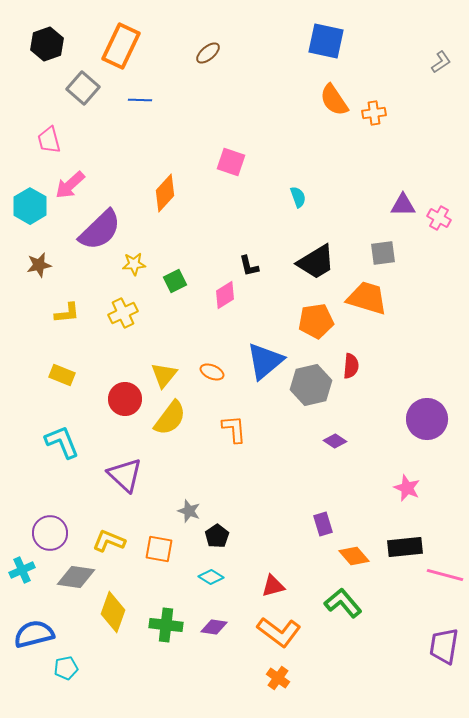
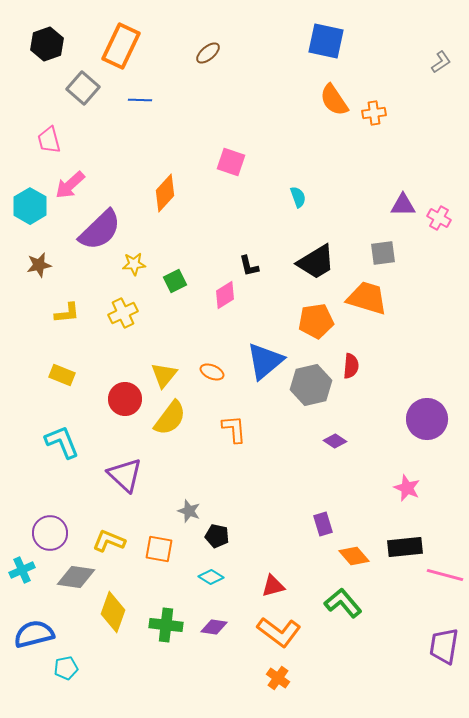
black pentagon at (217, 536): rotated 25 degrees counterclockwise
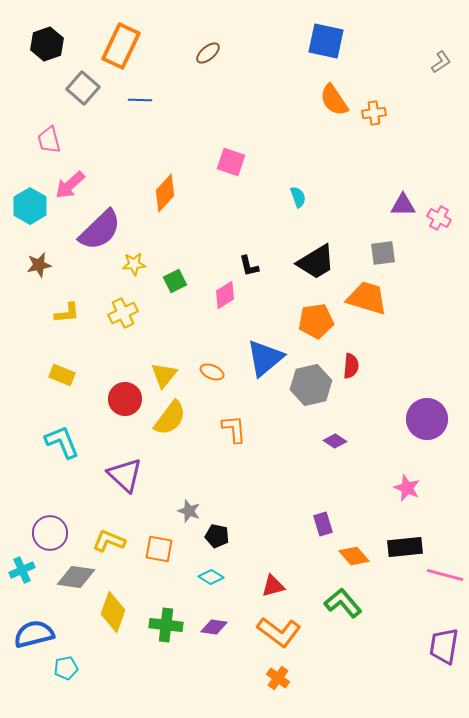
blue triangle at (265, 361): moved 3 px up
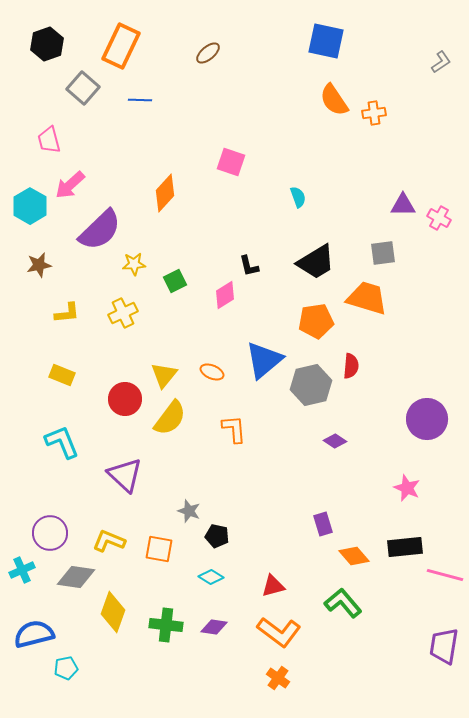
blue triangle at (265, 358): moved 1 px left, 2 px down
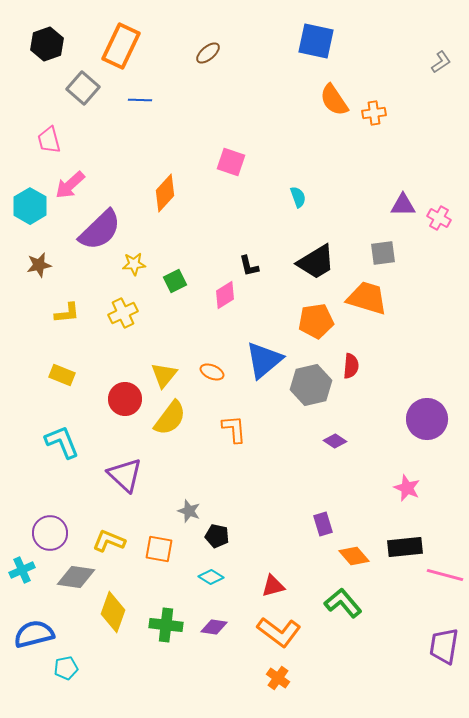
blue square at (326, 41): moved 10 px left
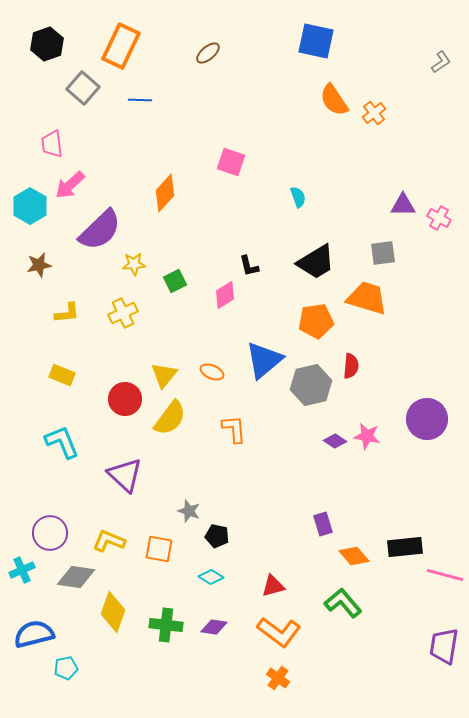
orange cross at (374, 113): rotated 30 degrees counterclockwise
pink trapezoid at (49, 140): moved 3 px right, 4 px down; rotated 8 degrees clockwise
pink star at (407, 488): moved 40 px left, 52 px up; rotated 12 degrees counterclockwise
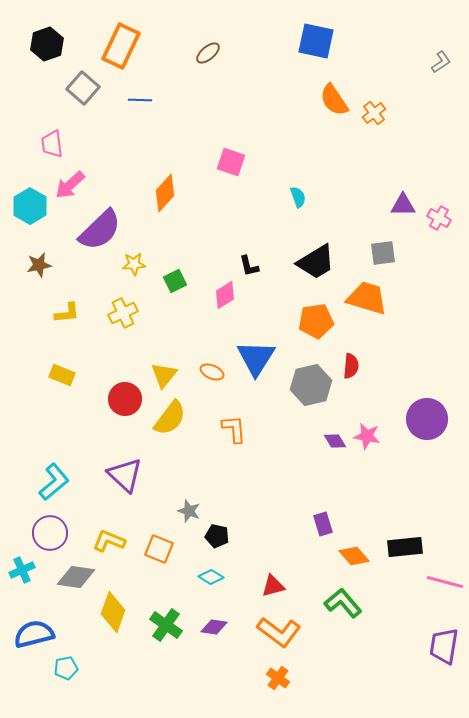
blue triangle at (264, 360): moved 8 px left, 2 px up; rotated 18 degrees counterclockwise
purple diamond at (335, 441): rotated 25 degrees clockwise
cyan L-shape at (62, 442): moved 8 px left, 40 px down; rotated 72 degrees clockwise
orange square at (159, 549): rotated 12 degrees clockwise
pink line at (445, 575): moved 7 px down
green cross at (166, 625): rotated 28 degrees clockwise
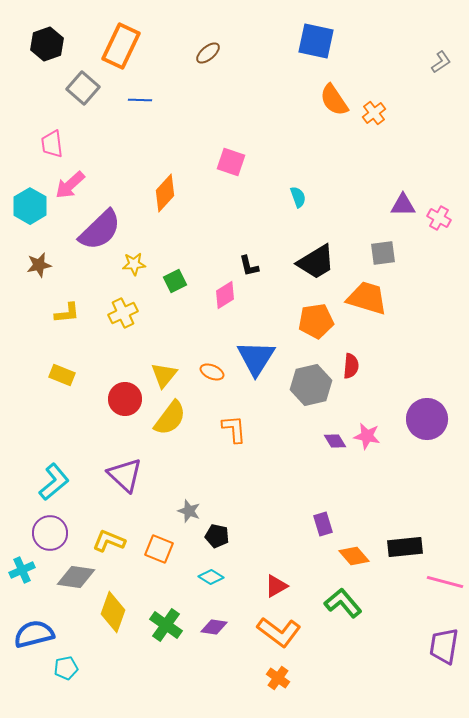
red triangle at (273, 586): moved 3 px right; rotated 15 degrees counterclockwise
